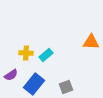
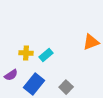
orange triangle: rotated 24 degrees counterclockwise
gray square: rotated 24 degrees counterclockwise
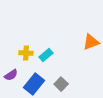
gray square: moved 5 px left, 3 px up
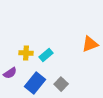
orange triangle: moved 1 px left, 2 px down
purple semicircle: moved 1 px left, 2 px up
blue rectangle: moved 1 px right, 1 px up
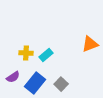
purple semicircle: moved 3 px right, 4 px down
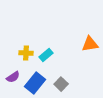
orange triangle: rotated 12 degrees clockwise
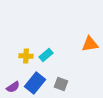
yellow cross: moved 3 px down
purple semicircle: moved 10 px down
gray square: rotated 24 degrees counterclockwise
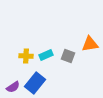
cyan rectangle: rotated 16 degrees clockwise
gray square: moved 7 px right, 28 px up
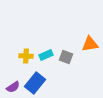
gray square: moved 2 px left, 1 px down
